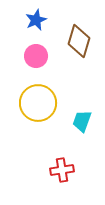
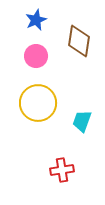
brown diamond: rotated 8 degrees counterclockwise
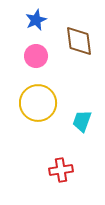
brown diamond: rotated 16 degrees counterclockwise
red cross: moved 1 px left
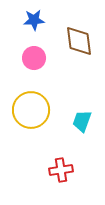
blue star: moved 2 px left; rotated 20 degrees clockwise
pink circle: moved 2 px left, 2 px down
yellow circle: moved 7 px left, 7 px down
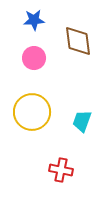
brown diamond: moved 1 px left
yellow circle: moved 1 px right, 2 px down
red cross: rotated 20 degrees clockwise
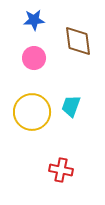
cyan trapezoid: moved 11 px left, 15 px up
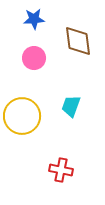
blue star: moved 1 px up
yellow circle: moved 10 px left, 4 px down
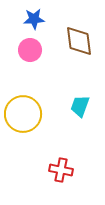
brown diamond: moved 1 px right
pink circle: moved 4 px left, 8 px up
cyan trapezoid: moved 9 px right
yellow circle: moved 1 px right, 2 px up
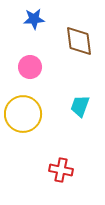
pink circle: moved 17 px down
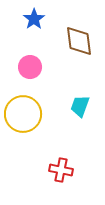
blue star: rotated 30 degrees counterclockwise
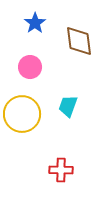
blue star: moved 1 px right, 4 px down
cyan trapezoid: moved 12 px left
yellow circle: moved 1 px left
red cross: rotated 10 degrees counterclockwise
